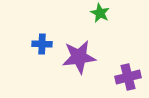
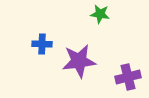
green star: moved 1 px down; rotated 18 degrees counterclockwise
purple star: moved 4 px down
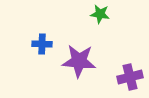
purple star: rotated 12 degrees clockwise
purple cross: moved 2 px right
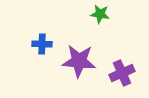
purple cross: moved 8 px left, 4 px up; rotated 10 degrees counterclockwise
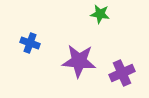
blue cross: moved 12 px left, 1 px up; rotated 18 degrees clockwise
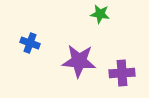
purple cross: rotated 20 degrees clockwise
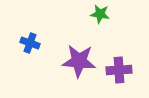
purple cross: moved 3 px left, 3 px up
